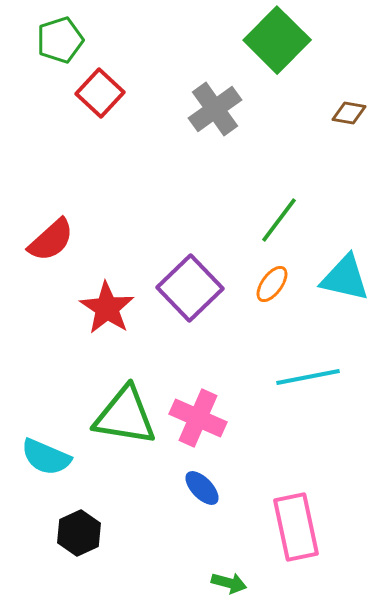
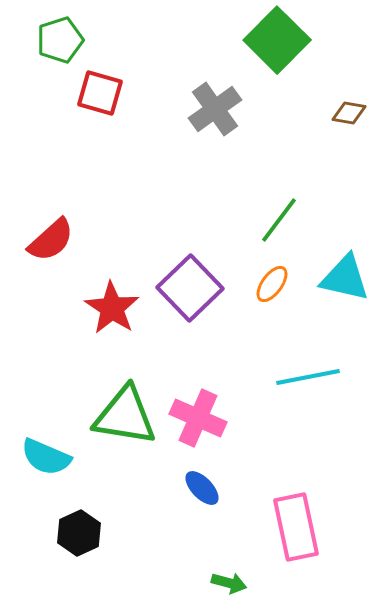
red square: rotated 27 degrees counterclockwise
red star: moved 5 px right
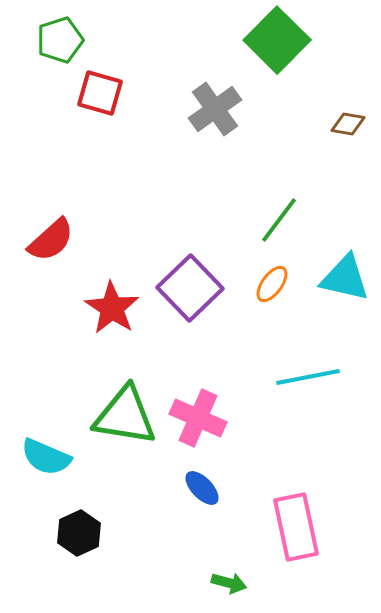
brown diamond: moved 1 px left, 11 px down
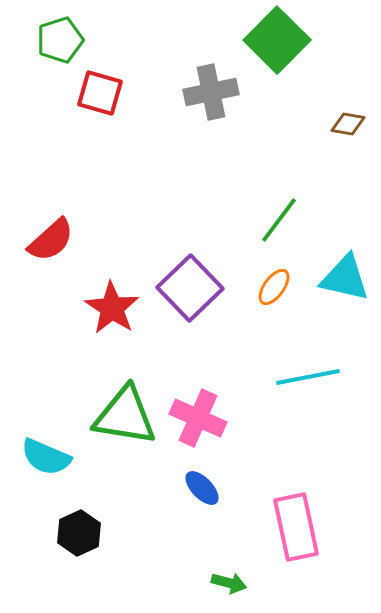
gray cross: moved 4 px left, 17 px up; rotated 24 degrees clockwise
orange ellipse: moved 2 px right, 3 px down
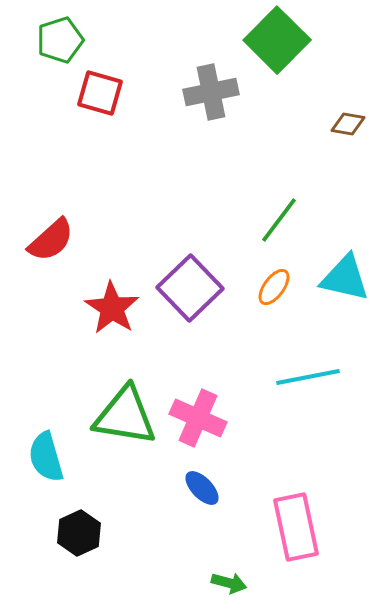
cyan semicircle: rotated 51 degrees clockwise
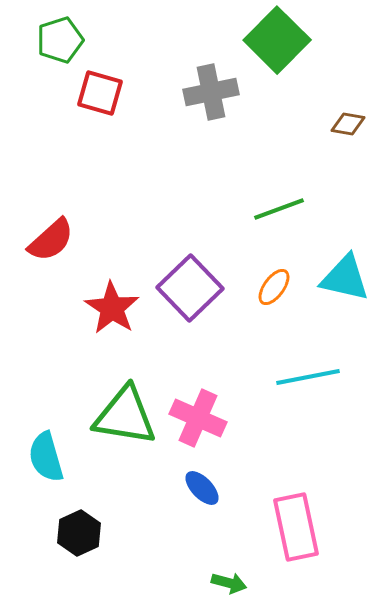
green line: moved 11 px up; rotated 33 degrees clockwise
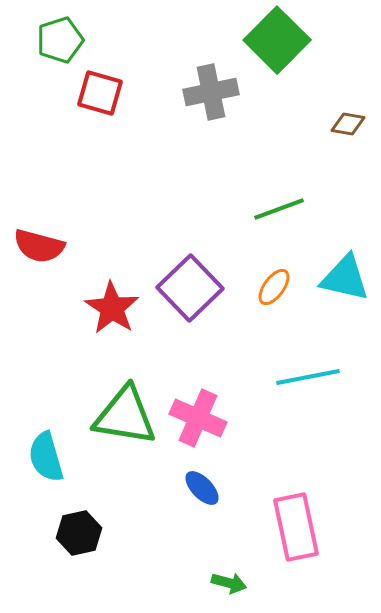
red semicircle: moved 12 px left, 6 px down; rotated 57 degrees clockwise
black hexagon: rotated 12 degrees clockwise
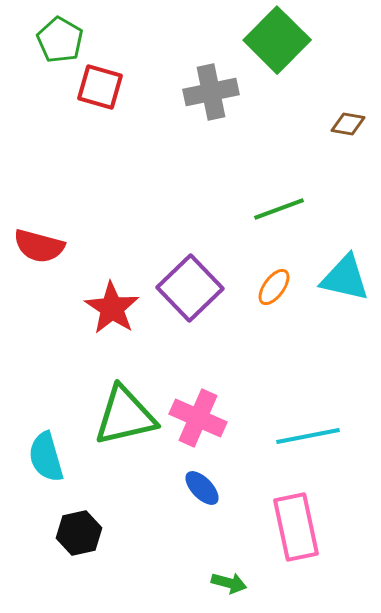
green pentagon: rotated 24 degrees counterclockwise
red square: moved 6 px up
cyan line: moved 59 px down
green triangle: rotated 22 degrees counterclockwise
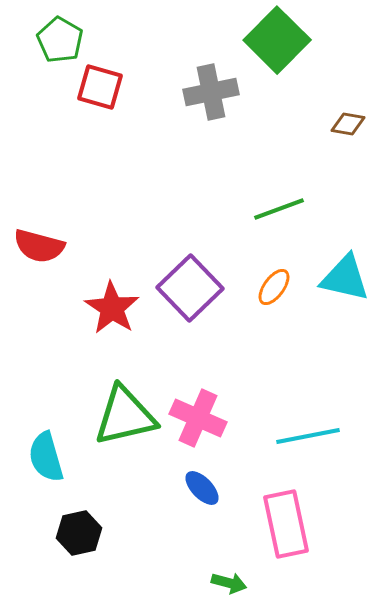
pink rectangle: moved 10 px left, 3 px up
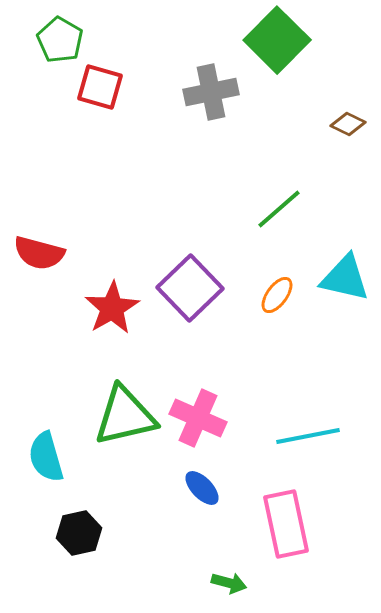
brown diamond: rotated 16 degrees clockwise
green line: rotated 21 degrees counterclockwise
red semicircle: moved 7 px down
orange ellipse: moved 3 px right, 8 px down
red star: rotated 8 degrees clockwise
